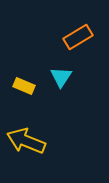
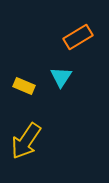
yellow arrow: rotated 78 degrees counterclockwise
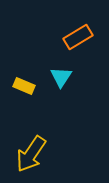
yellow arrow: moved 5 px right, 13 px down
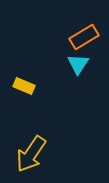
orange rectangle: moved 6 px right
cyan triangle: moved 17 px right, 13 px up
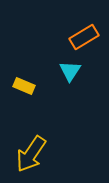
cyan triangle: moved 8 px left, 7 px down
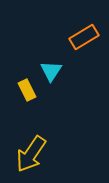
cyan triangle: moved 19 px left
yellow rectangle: moved 3 px right, 4 px down; rotated 40 degrees clockwise
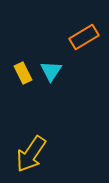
yellow rectangle: moved 4 px left, 17 px up
